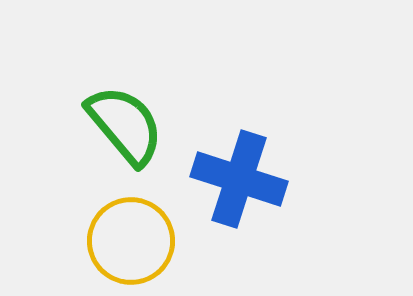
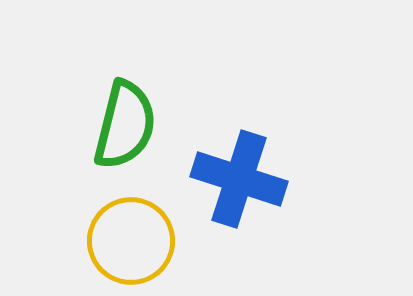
green semicircle: rotated 54 degrees clockwise
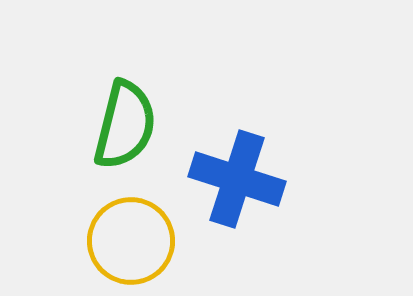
blue cross: moved 2 px left
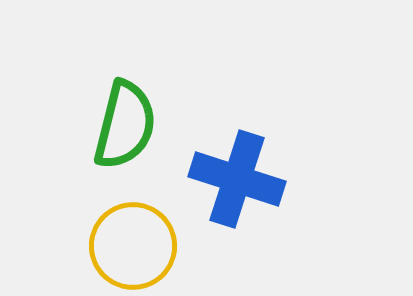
yellow circle: moved 2 px right, 5 px down
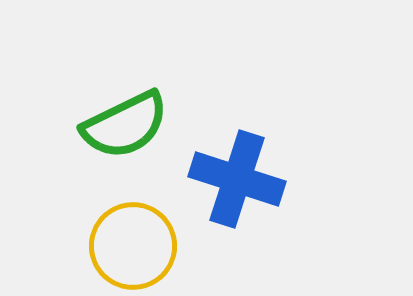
green semicircle: rotated 50 degrees clockwise
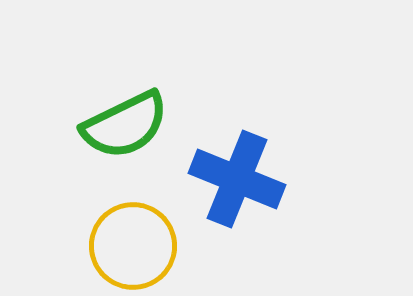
blue cross: rotated 4 degrees clockwise
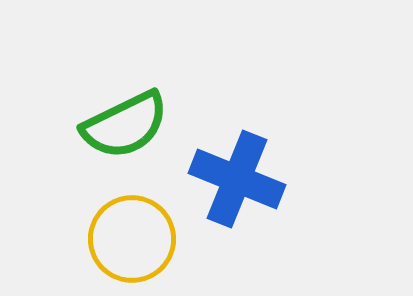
yellow circle: moved 1 px left, 7 px up
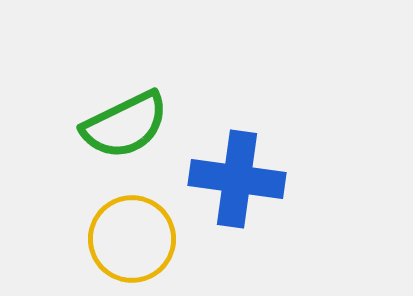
blue cross: rotated 14 degrees counterclockwise
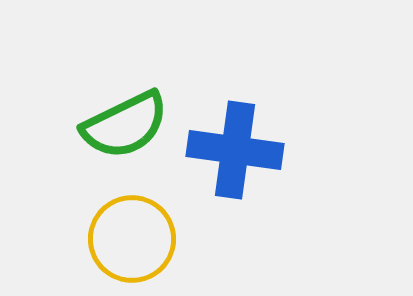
blue cross: moved 2 px left, 29 px up
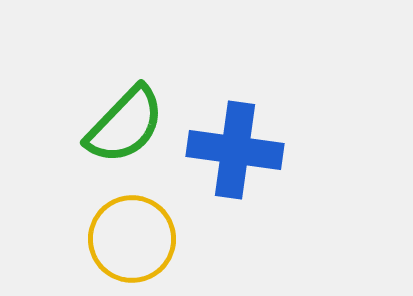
green semicircle: rotated 20 degrees counterclockwise
